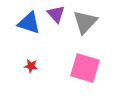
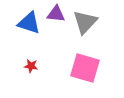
purple triangle: rotated 42 degrees counterclockwise
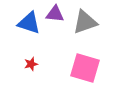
purple triangle: moved 1 px left
gray triangle: rotated 28 degrees clockwise
red star: moved 2 px up; rotated 24 degrees counterclockwise
